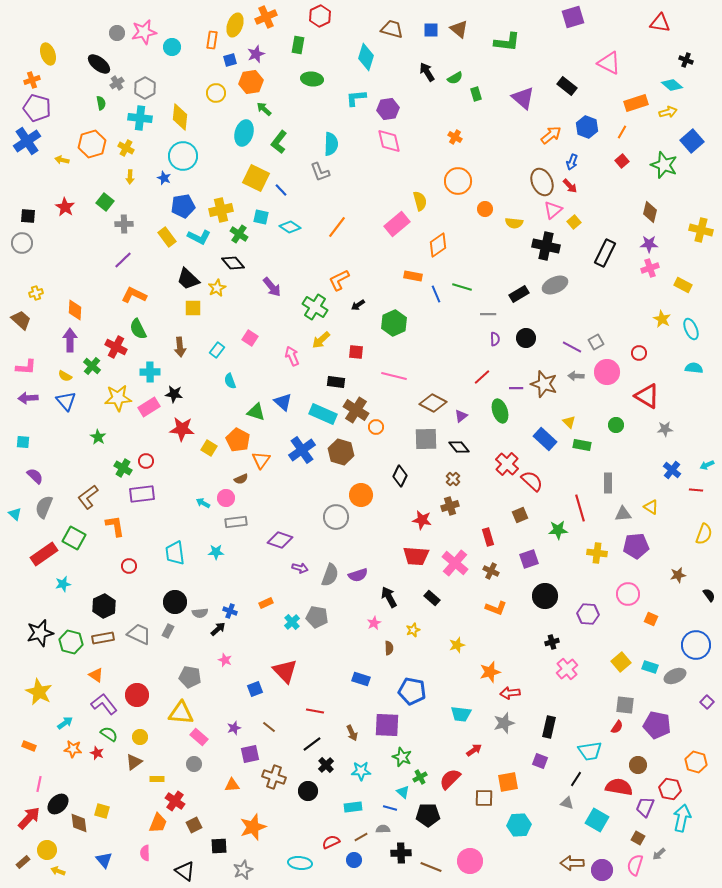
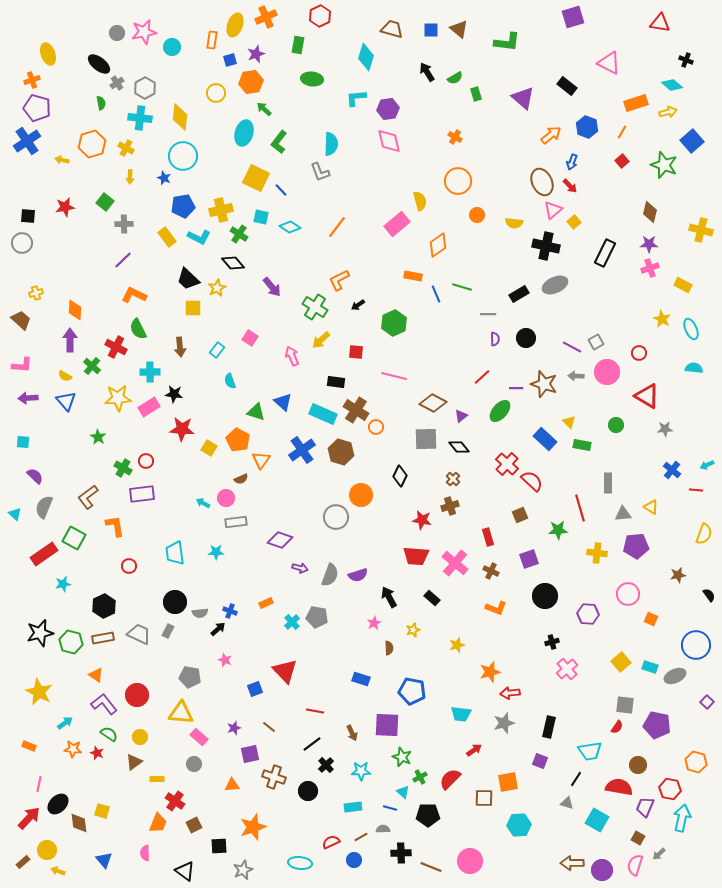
red star at (65, 207): rotated 30 degrees clockwise
orange circle at (485, 209): moved 8 px left, 6 px down
pink L-shape at (26, 367): moved 4 px left, 2 px up
green ellipse at (500, 411): rotated 60 degrees clockwise
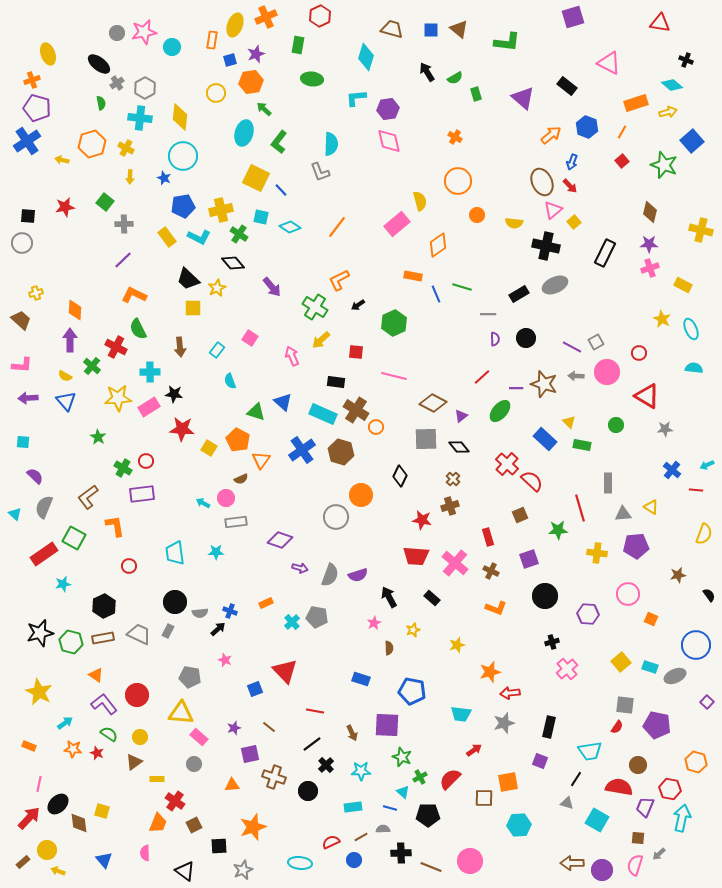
brown square at (638, 838): rotated 24 degrees counterclockwise
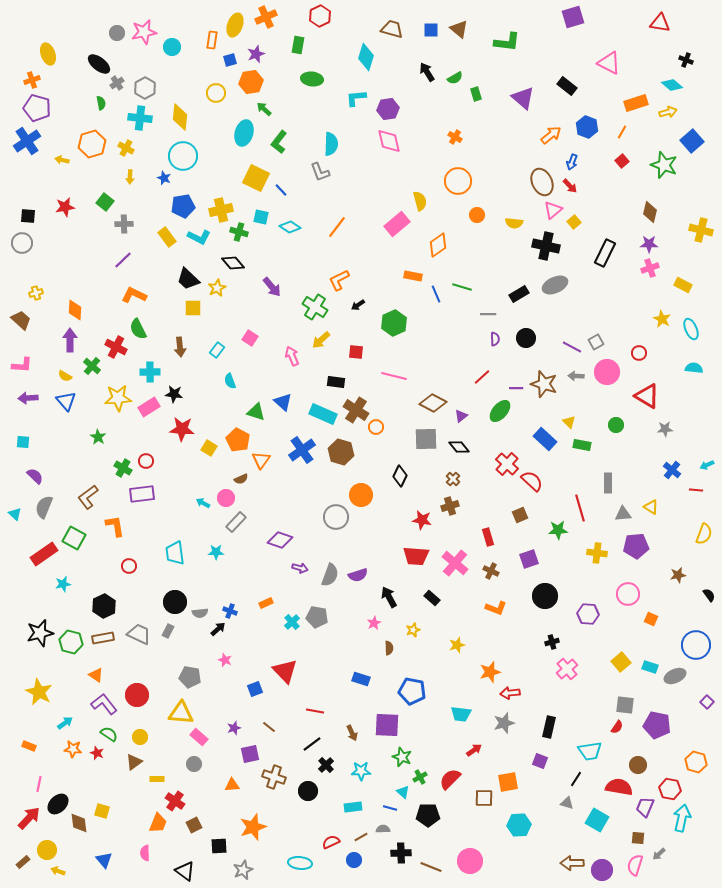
green cross at (239, 234): moved 2 px up; rotated 18 degrees counterclockwise
gray rectangle at (236, 522): rotated 40 degrees counterclockwise
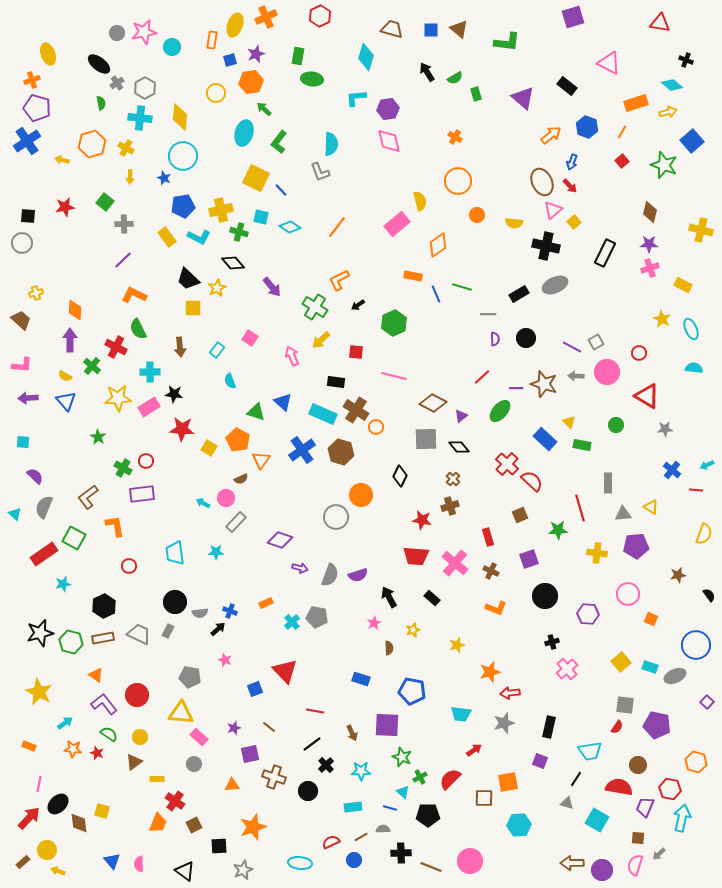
green rectangle at (298, 45): moved 11 px down
pink semicircle at (145, 853): moved 6 px left, 11 px down
blue triangle at (104, 860): moved 8 px right, 1 px down
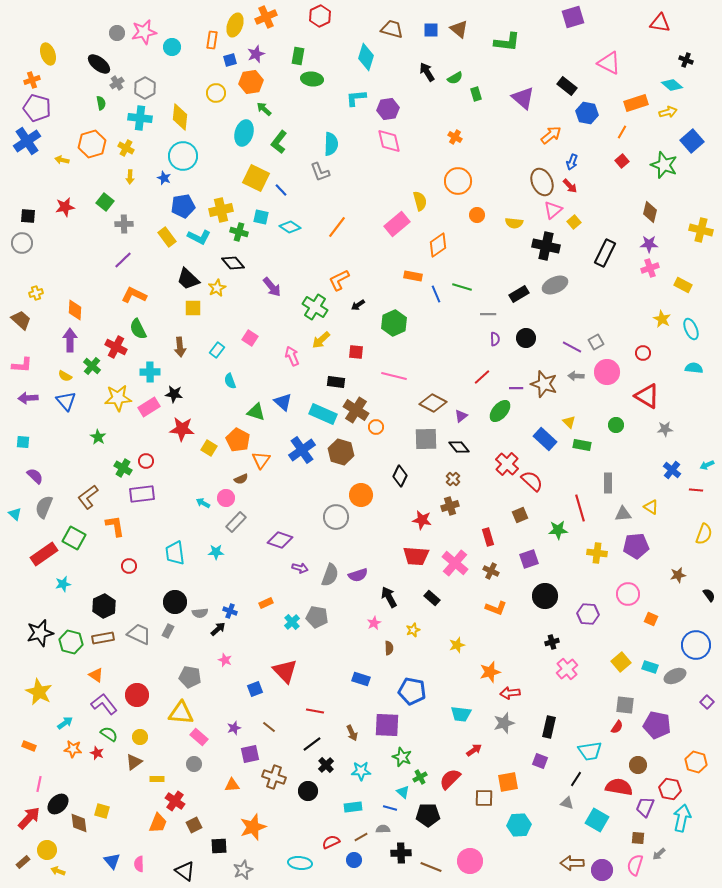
blue hexagon at (587, 127): moved 14 px up; rotated 10 degrees counterclockwise
red circle at (639, 353): moved 4 px right
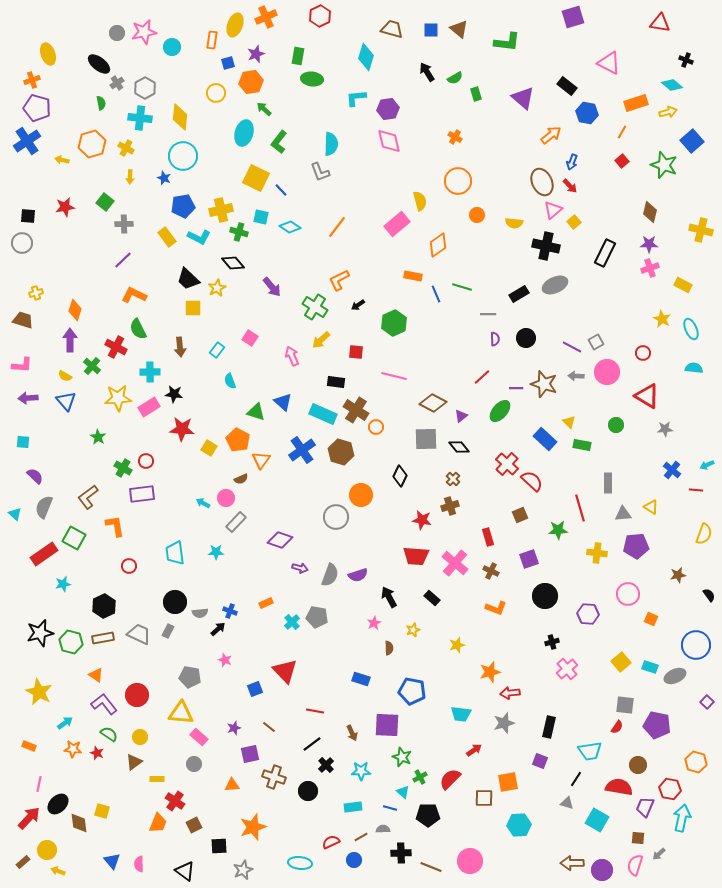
blue square at (230, 60): moved 2 px left, 3 px down
orange diamond at (75, 310): rotated 15 degrees clockwise
brown trapezoid at (21, 320): moved 2 px right; rotated 25 degrees counterclockwise
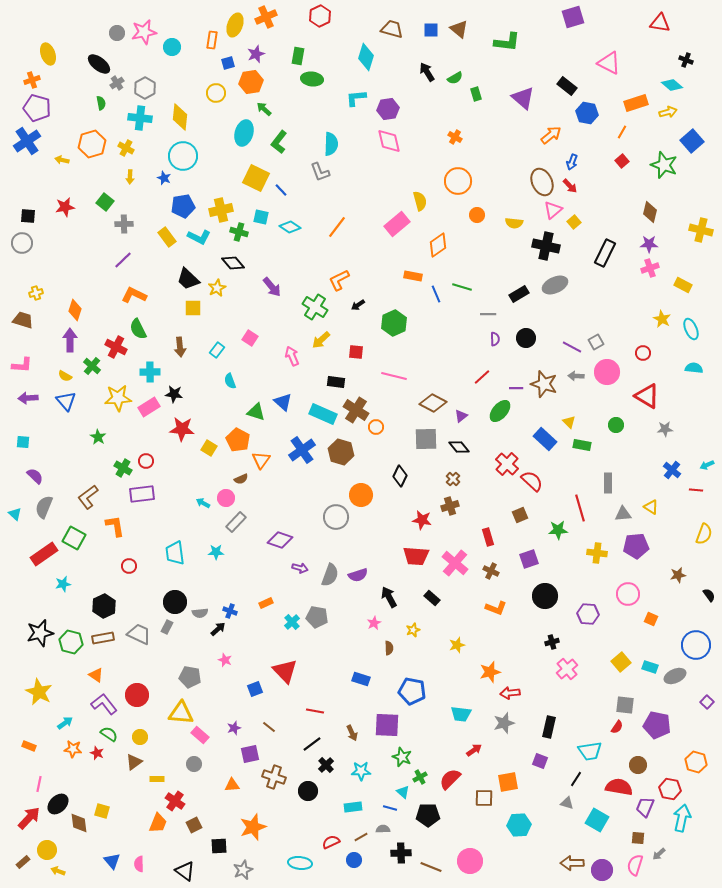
gray rectangle at (168, 631): moved 1 px left, 4 px up
pink rectangle at (199, 737): moved 1 px right, 2 px up
